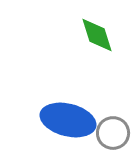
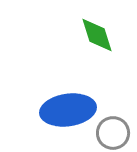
blue ellipse: moved 10 px up; rotated 22 degrees counterclockwise
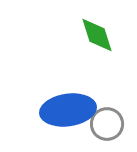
gray circle: moved 6 px left, 9 px up
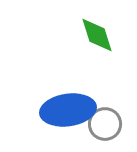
gray circle: moved 2 px left
